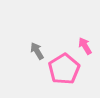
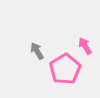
pink pentagon: moved 1 px right
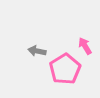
gray arrow: rotated 48 degrees counterclockwise
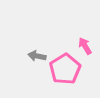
gray arrow: moved 5 px down
